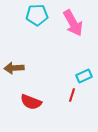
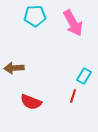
cyan pentagon: moved 2 px left, 1 px down
cyan rectangle: rotated 35 degrees counterclockwise
red line: moved 1 px right, 1 px down
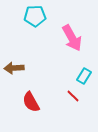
pink arrow: moved 1 px left, 15 px down
red line: rotated 64 degrees counterclockwise
red semicircle: rotated 40 degrees clockwise
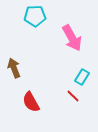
brown arrow: rotated 72 degrees clockwise
cyan rectangle: moved 2 px left, 1 px down
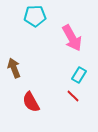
cyan rectangle: moved 3 px left, 2 px up
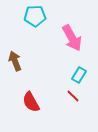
brown arrow: moved 1 px right, 7 px up
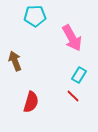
red semicircle: rotated 135 degrees counterclockwise
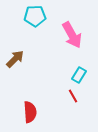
pink arrow: moved 3 px up
brown arrow: moved 2 px up; rotated 66 degrees clockwise
red line: rotated 16 degrees clockwise
red semicircle: moved 1 px left, 10 px down; rotated 20 degrees counterclockwise
